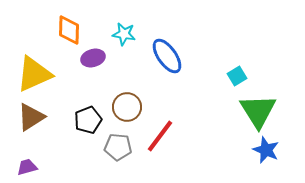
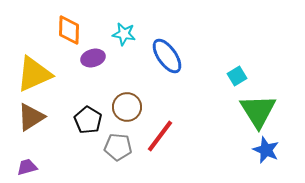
black pentagon: rotated 20 degrees counterclockwise
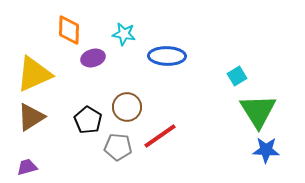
blue ellipse: rotated 54 degrees counterclockwise
red line: rotated 18 degrees clockwise
blue star: rotated 20 degrees counterclockwise
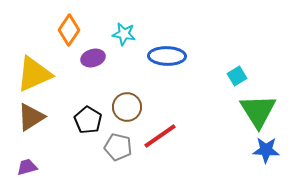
orange diamond: rotated 32 degrees clockwise
gray pentagon: rotated 8 degrees clockwise
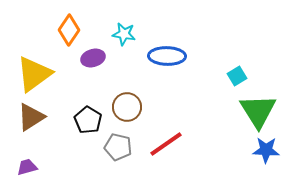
yellow triangle: rotated 12 degrees counterclockwise
red line: moved 6 px right, 8 px down
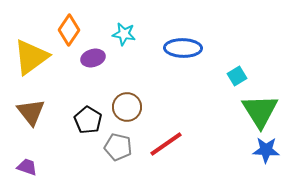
blue ellipse: moved 16 px right, 8 px up
yellow triangle: moved 3 px left, 17 px up
green triangle: moved 2 px right
brown triangle: moved 5 px up; rotated 36 degrees counterclockwise
purple trapezoid: rotated 35 degrees clockwise
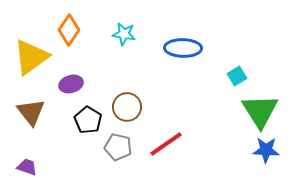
purple ellipse: moved 22 px left, 26 px down
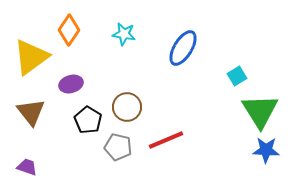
blue ellipse: rotated 60 degrees counterclockwise
red line: moved 4 px up; rotated 12 degrees clockwise
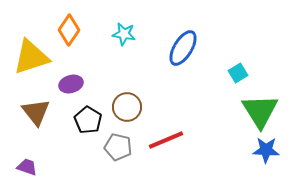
yellow triangle: rotated 18 degrees clockwise
cyan square: moved 1 px right, 3 px up
brown triangle: moved 5 px right
